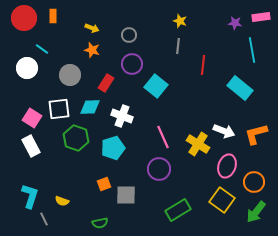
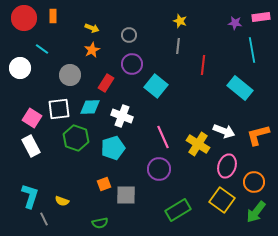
orange star at (92, 50): rotated 28 degrees clockwise
white circle at (27, 68): moved 7 px left
orange L-shape at (256, 134): moved 2 px right, 1 px down
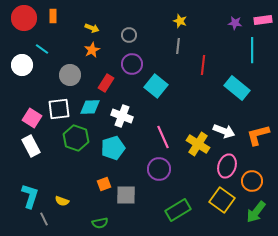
pink rectangle at (261, 17): moved 2 px right, 3 px down
cyan line at (252, 50): rotated 10 degrees clockwise
white circle at (20, 68): moved 2 px right, 3 px up
cyan rectangle at (240, 88): moved 3 px left
orange circle at (254, 182): moved 2 px left, 1 px up
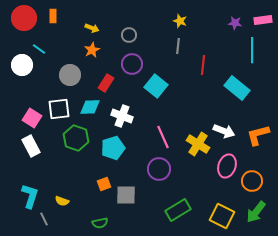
cyan line at (42, 49): moved 3 px left
yellow square at (222, 200): moved 16 px down; rotated 10 degrees counterclockwise
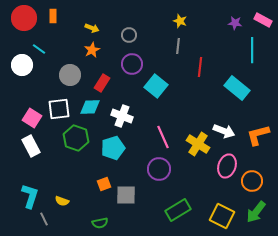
pink rectangle at (263, 20): rotated 36 degrees clockwise
red line at (203, 65): moved 3 px left, 2 px down
red rectangle at (106, 83): moved 4 px left
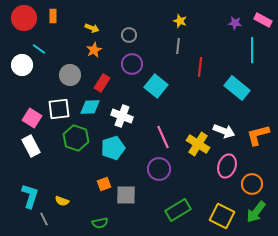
orange star at (92, 50): moved 2 px right
orange circle at (252, 181): moved 3 px down
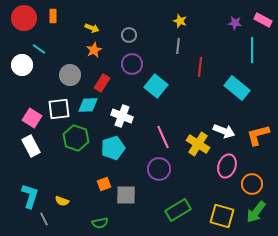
cyan diamond at (90, 107): moved 2 px left, 2 px up
yellow square at (222, 216): rotated 10 degrees counterclockwise
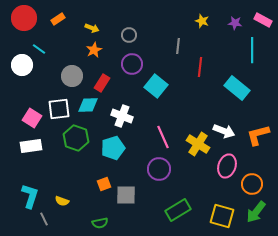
orange rectangle at (53, 16): moved 5 px right, 3 px down; rotated 56 degrees clockwise
yellow star at (180, 21): moved 22 px right
gray circle at (70, 75): moved 2 px right, 1 px down
white rectangle at (31, 146): rotated 70 degrees counterclockwise
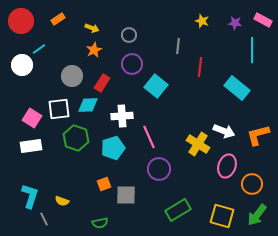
red circle at (24, 18): moved 3 px left, 3 px down
cyan line at (39, 49): rotated 72 degrees counterclockwise
white cross at (122, 116): rotated 25 degrees counterclockwise
pink line at (163, 137): moved 14 px left
green arrow at (256, 212): moved 1 px right, 3 px down
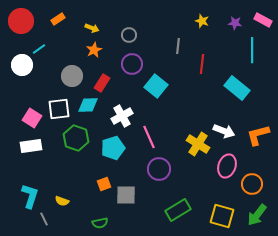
red line at (200, 67): moved 2 px right, 3 px up
white cross at (122, 116): rotated 25 degrees counterclockwise
